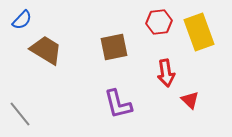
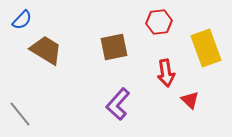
yellow rectangle: moved 7 px right, 16 px down
purple L-shape: rotated 56 degrees clockwise
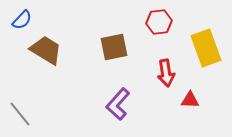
red triangle: rotated 42 degrees counterclockwise
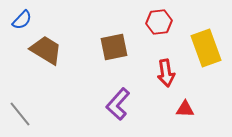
red triangle: moved 5 px left, 9 px down
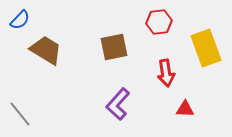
blue semicircle: moved 2 px left
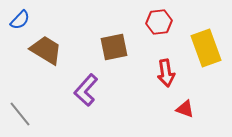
purple L-shape: moved 32 px left, 14 px up
red triangle: rotated 18 degrees clockwise
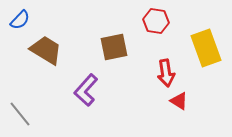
red hexagon: moved 3 px left, 1 px up; rotated 15 degrees clockwise
red triangle: moved 6 px left, 8 px up; rotated 12 degrees clockwise
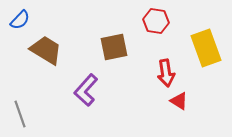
gray line: rotated 20 degrees clockwise
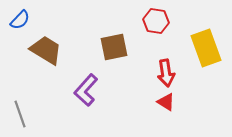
red triangle: moved 13 px left, 1 px down
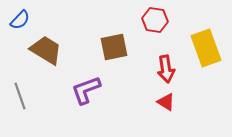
red hexagon: moved 1 px left, 1 px up
red arrow: moved 4 px up
purple L-shape: rotated 28 degrees clockwise
gray line: moved 18 px up
